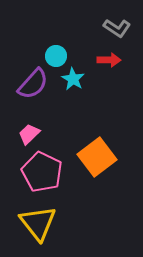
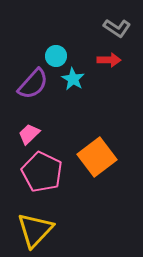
yellow triangle: moved 3 px left, 7 px down; rotated 21 degrees clockwise
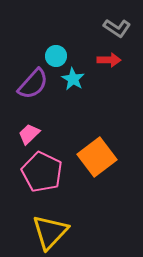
yellow triangle: moved 15 px right, 2 px down
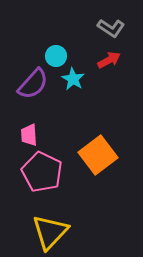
gray L-shape: moved 6 px left
red arrow: rotated 30 degrees counterclockwise
pink trapezoid: moved 1 px down; rotated 50 degrees counterclockwise
orange square: moved 1 px right, 2 px up
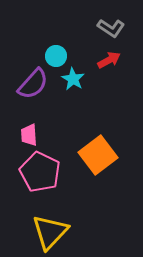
pink pentagon: moved 2 px left
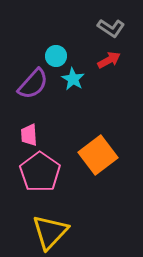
pink pentagon: rotated 9 degrees clockwise
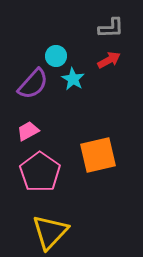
gray L-shape: rotated 36 degrees counterclockwise
pink trapezoid: moved 1 px left, 4 px up; rotated 65 degrees clockwise
orange square: rotated 24 degrees clockwise
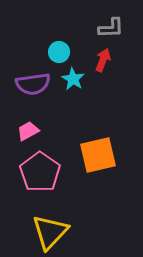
cyan circle: moved 3 px right, 4 px up
red arrow: moved 6 px left; rotated 40 degrees counterclockwise
purple semicircle: rotated 40 degrees clockwise
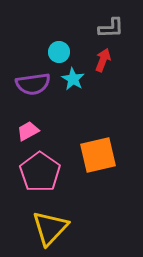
yellow triangle: moved 4 px up
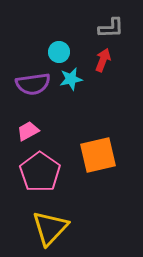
cyan star: moved 2 px left; rotated 30 degrees clockwise
